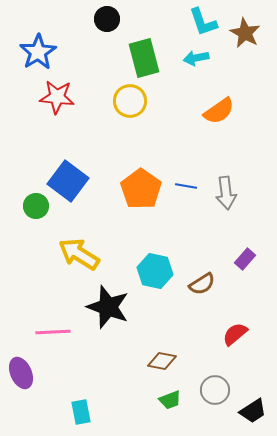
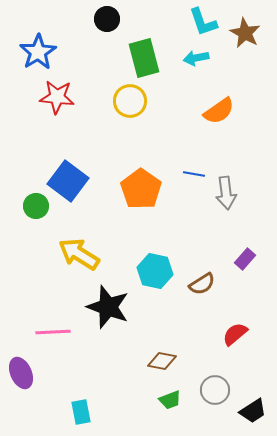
blue line: moved 8 px right, 12 px up
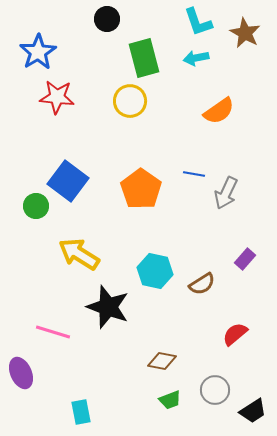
cyan L-shape: moved 5 px left
gray arrow: rotated 32 degrees clockwise
pink line: rotated 20 degrees clockwise
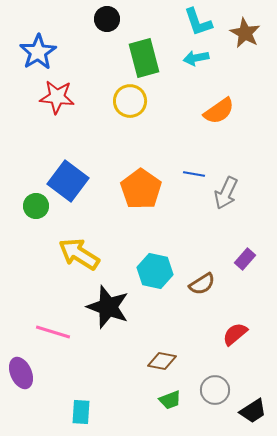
cyan rectangle: rotated 15 degrees clockwise
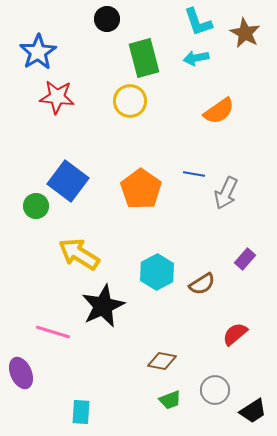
cyan hexagon: moved 2 px right, 1 px down; rotated 20 degrees clockwise
black star: moved 5 px left, 1 px up; rotated 27 degrees clockwise
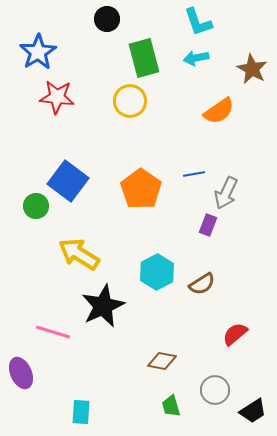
brown star: moved 7 px right, 36 px down
blue line: rotated 20 degrees counterclockwise
purple rectangle: moved 37 px left, 34 px up; rotated 20 degrees counterclockwise
green trapezoid: moved 1 px right, 6 px down; rotated 95 degrees clockwise
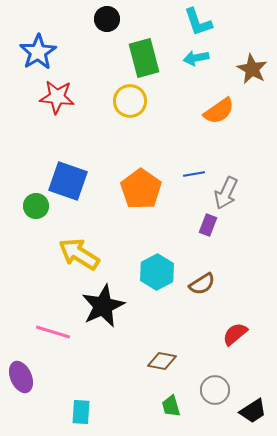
blue square: rotated 18 degrees counterclockwise
purple ellipse: moved 4 px down
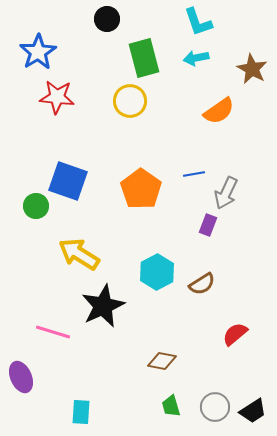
gray circle: moved 17 px down
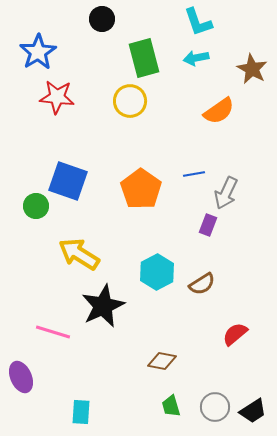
black circle: moved 5 px left
